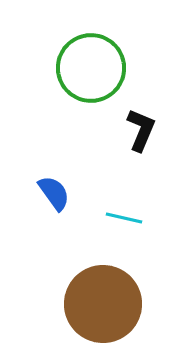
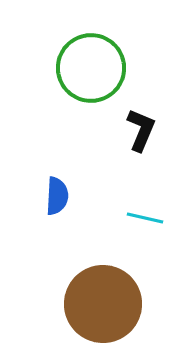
blue semicircle: moved 3 px right, 3 px down; rotated 39 degrees clockwise
cyan line: moved 21 px right
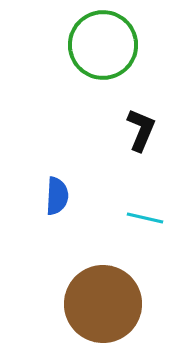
green circle: moved 12 px right, 23 px up
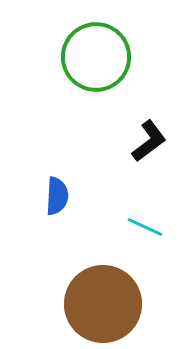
green circle: moved 7 px left, 12 px down
black L-shape: moved 8 px right, 11 px down; rotated 30 degrees clockwise
cyan line: moved 9 px down; rotated 12 degrees clockwise
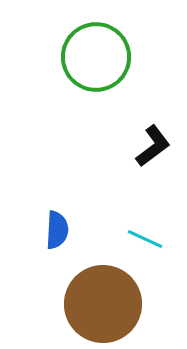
black L-shape: moved 4 px right, 5 px down
blue semicircle: moved 34 px down
cyan line: moved 12 px down
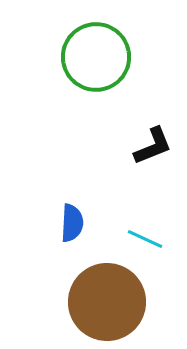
black L-shape: rotated 15 degrees clockwise
blue semicircle: moved 15 px right, 7 px up
brown circle: moved 4 px right, 2 px up
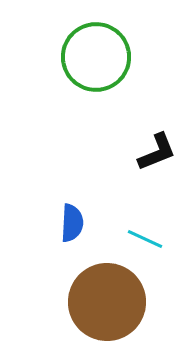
black L-shape: moved 4 px right, 6 px down
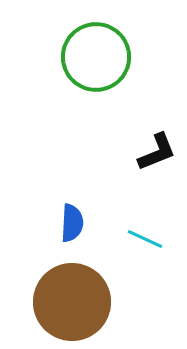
brown circle: moved 35 px left
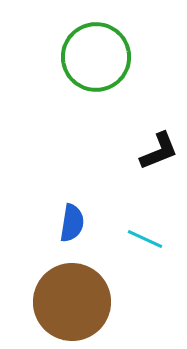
black L-shape: moved 2 px right, 1 px up
blue semicircle: rotated 6 degrees clockwise
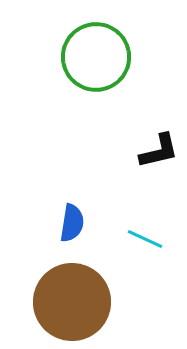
black L-shape: rotated 9 degrees clockwise
